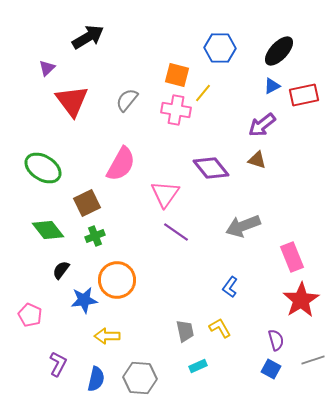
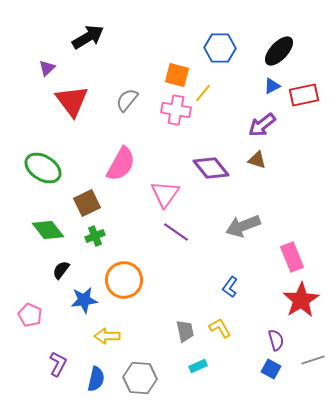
orange circle: moved 7 px right
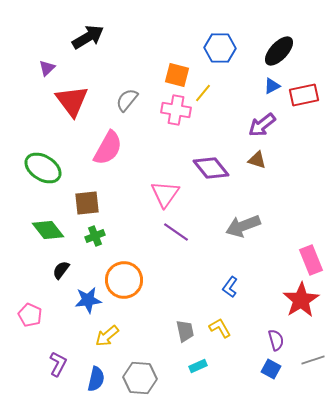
pink semicircle: moved 13 px left, 16 px up
brown square: rotated 20 degrees clockwise
pink rectangle: moved 19 px right, 3 px down
blue star: moved 4 px right
yellow arrow: rotated 40 degrees counterclockwise
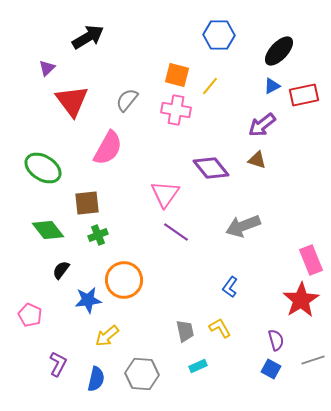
blue hexagon: moved 1 px left, 13 px up
yellow line: moved 7 px right, 7 px up
green cross: moved 3 px right, 1 px up
gray hexagon: moved 2 px right, 4 px up
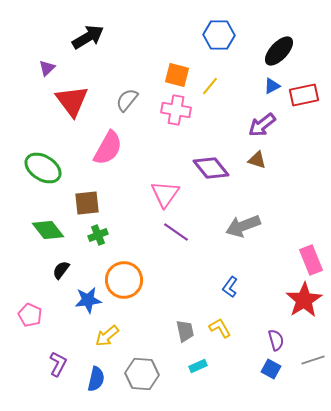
red star: moved 3 px right
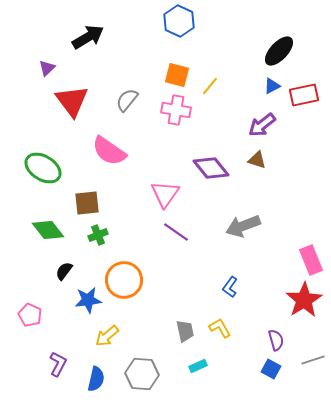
blue hexagon: moved 40 px left, 14 px up; rotated 24 degrees clockwise
pink semicircle: moved 1 px right, 3 px down; rotated 96 degrees clockwise
black semicircle: moved 3 px right, 1 px down
